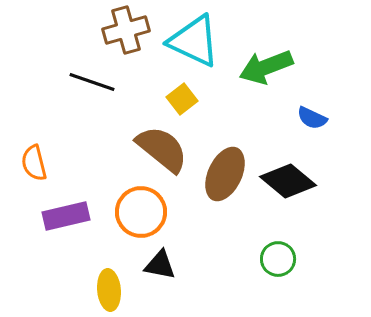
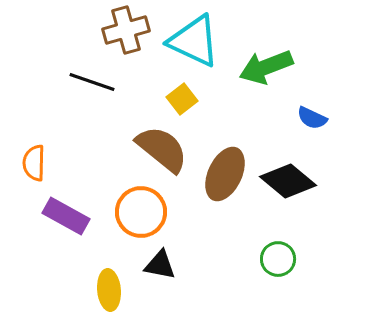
orange semicircle: rotated 15 degrees clockwise
purple rectangle: rotated 42 degrees clockwise
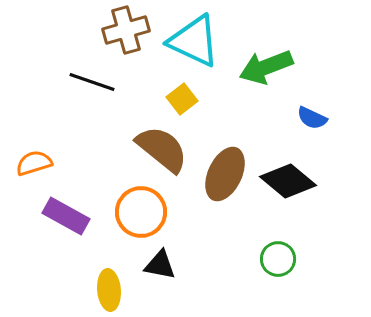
orange semicircle: rotated 72 degrees clockwise
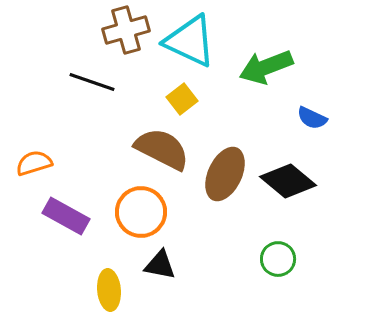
cyan triangle: moved 4 px left
brown semicircle: rotated 12 degrees counterclockwise
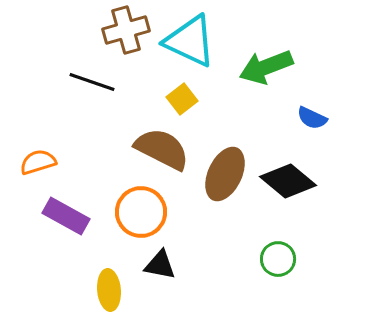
orange semicircle: moved 4 px right, 1 px up
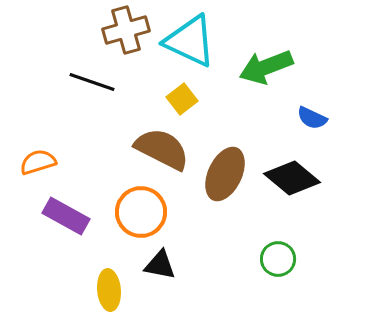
black diamond: moved 4 px right, 3 px up
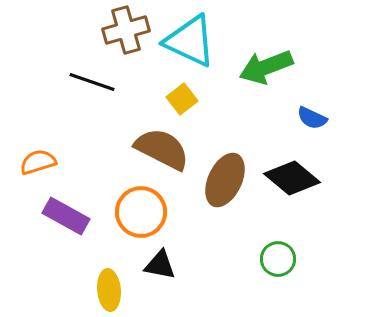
brown ellipse: moved 6 px down
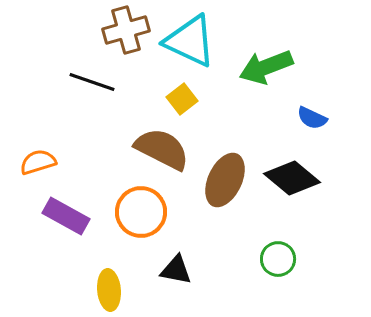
black triangle: moved 16 px right, 5 px down
